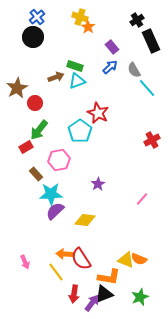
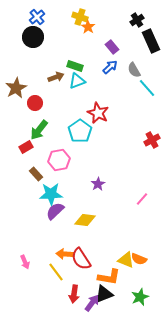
brown star: moved 1 px left
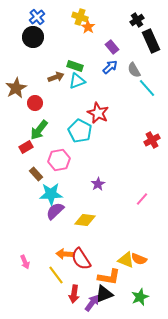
cyan pentagon: rotated 10 degrees counterclockwise
yellow line: moved 3 px down
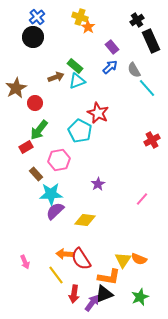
green rectangle: rotated 21 degrees clockwise
yellow triangle: moved 3 px left; rotated 42 degrees clockwise
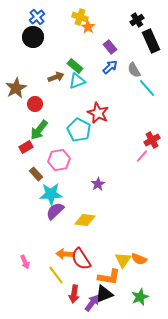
purple rectangle: moved 2 px left
red circle: moved 1 px down
cyan pentagon: moved 1 px left, 1 px up
pink line: moved 43 px up
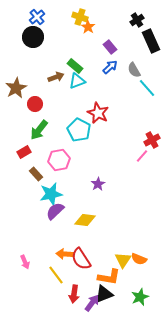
red rectangle: moved 2 px left, 5 px down
cyan star: rotated 10 degrees counterclockwise
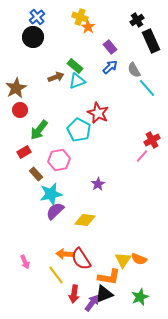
red circle: moved 15 px left, 6 px down
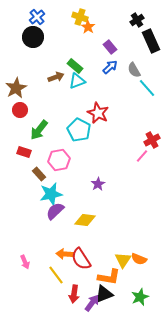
red rectangle: rotated 48 degrees clockwise
brown rectangle: moved 3 px right
